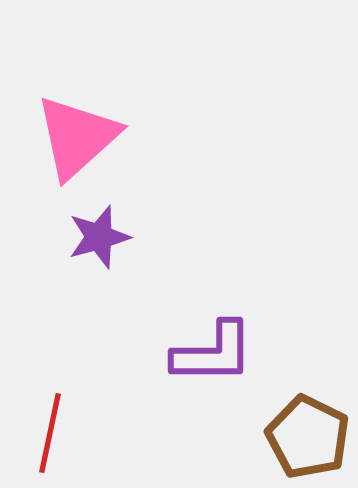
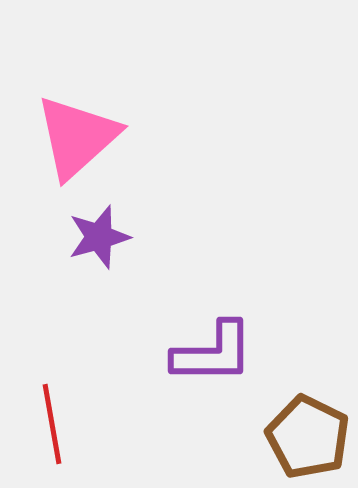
red line: moved 2 px right, 9 px up; rotated 22 degrees counterclockwise
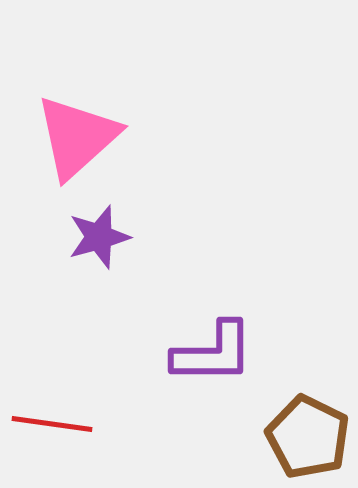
red line: rotated 72 degrees counterclockwise
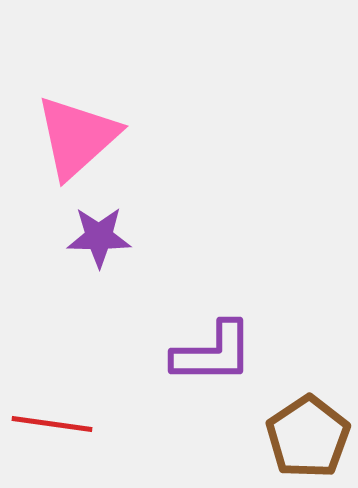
purple star: rotated 16 degrees clockwise
brown pentagon: rotated 12 degrees clockwise
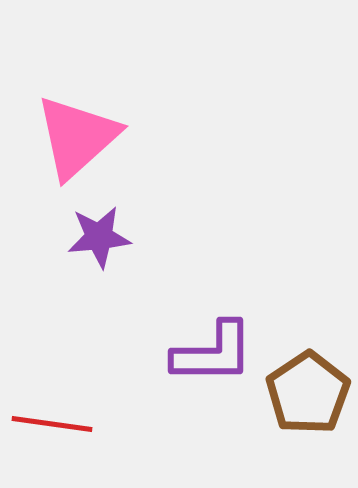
purple star: rotated 6 degrees counterclockwise
brown pentagon: moved 44 px up
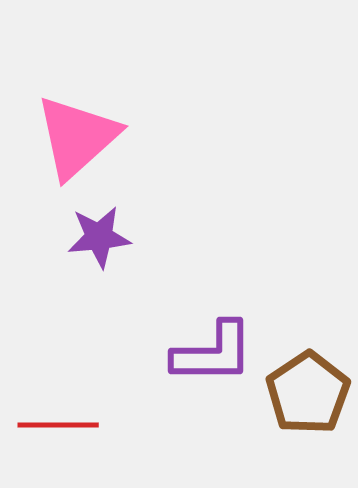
red line: moved 6 px right, 1 px down; rotated 8 degrees counterclockwise
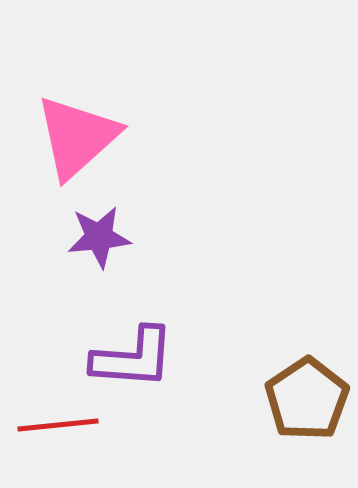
purple L-shape: moved 80 px left, 5 px down; rotated 4 degrees clockwise
brown pentagon: moved 1 px left, 6 px down
red line: rotated 6 degrees counterclockwise
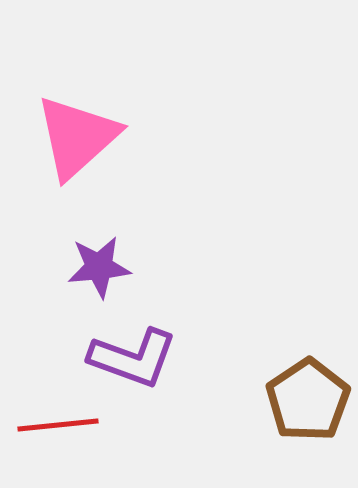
purple star: moved 30 px down
purple L-shape: rotated 16 degrees clockwise
brown pentagon: moved 1 px right, 1 px down
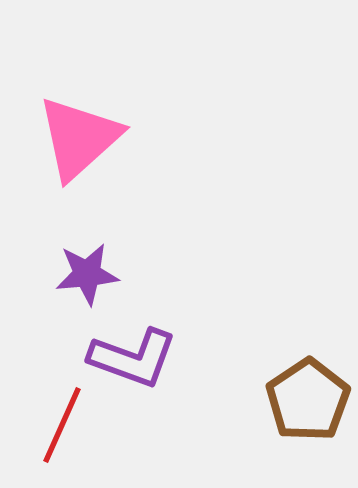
pink triangle: moved 2 px right, 1 px down
purple star: moved 12 px left, 7 px down
red line: moved 4 px right; rotated 60 degrees counterclockwise
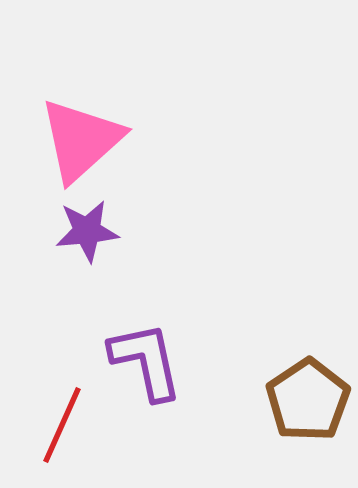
pink triangle: moved 2 px right, 2 px down
purple star: moved 43 px up
purple L-shape: moved 13 px right, 3 px down; rotated 122 degrees counterclockwise
